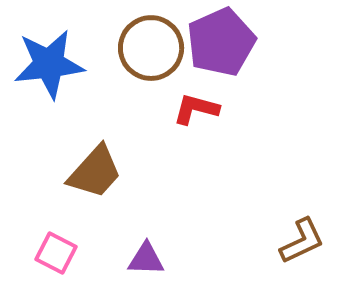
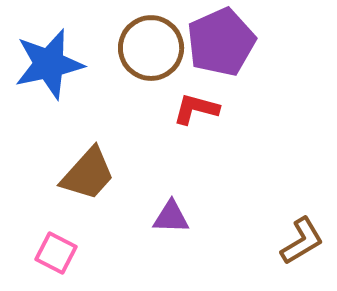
blue star: rotated 6 degrees counterclockwise
brown trapezoid: moved 7 px left, 2 px down
brown L-shape: rotated 6 degrees counterclockwise
purple triangle: moved 25 px right, 42 px up
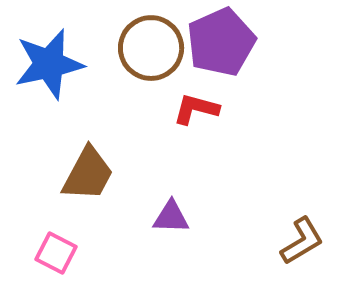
brown trapezoid: rotated 14 degrees counterclockwise
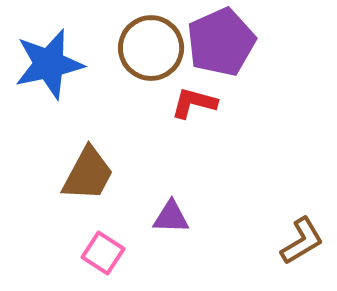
red L-shape: moved 2 px left, 6 px up
pink square: moved 47 px right; rotated 6 degrees clockwise
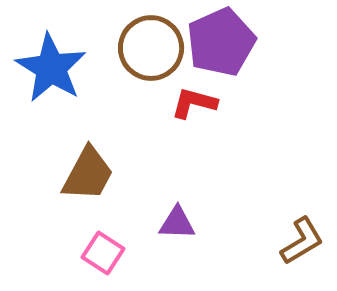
blue star: moved 2 px right, 4 px down; rotated 28 degrees counterclockwise
purple triangle: moved 6 px right, 6 px down
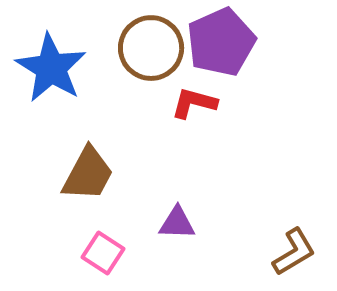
brown L-shape: moved 8 px left, 11 px down
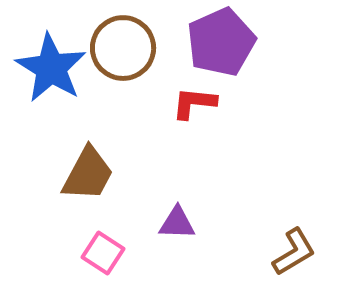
brown circle: moved 28 px left
red L-shape: rotated 9 degrees counterclockwise
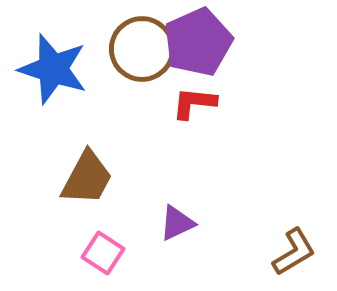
purple pentagon: moved 23 px left
brown circle: moved 19 px right, 1 px down
blue star: moved 2 px right, 1 px down; rotated 14 degrees counterclockwise
brown trapezoid: moved 1 px left, 4 px down
purple triangle: rotated 27 degrees counterclockwise
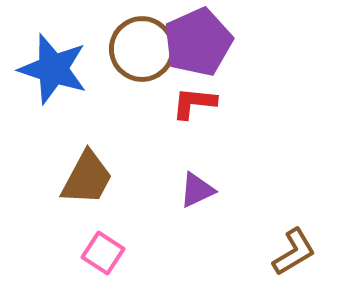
purple triangle: moved 20 px right, 33 px up
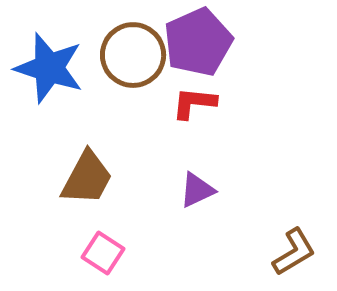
brown circle: moved 9 px left, 6 px down
blue star: moved 4 px left, 1 px up
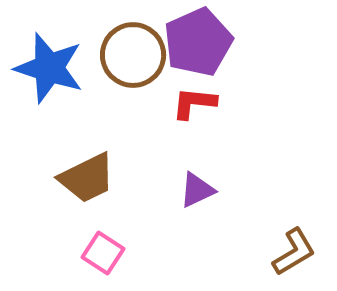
brown trapezoid: rotated 36 degrees clockwise
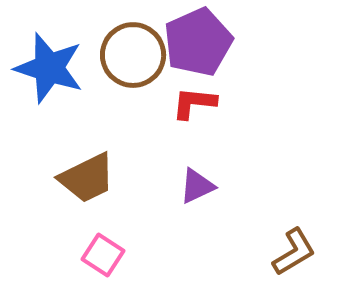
purple triangle: moved 4 px up
pink square: moved 2 px down
